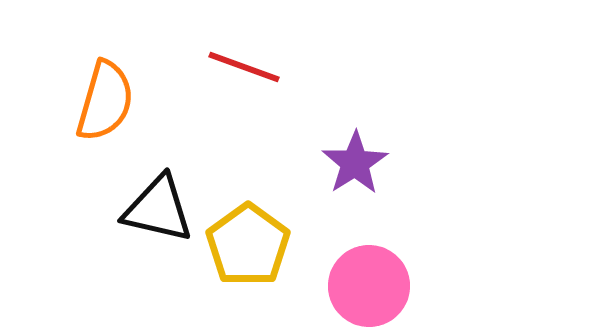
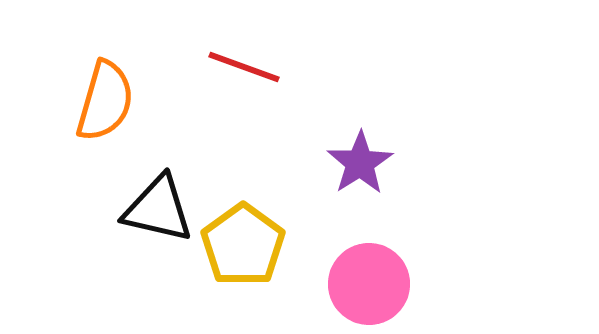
purple star: moved 5 px right
yellow pentagon: moved 5 px left
pink circle: moved 2 px up
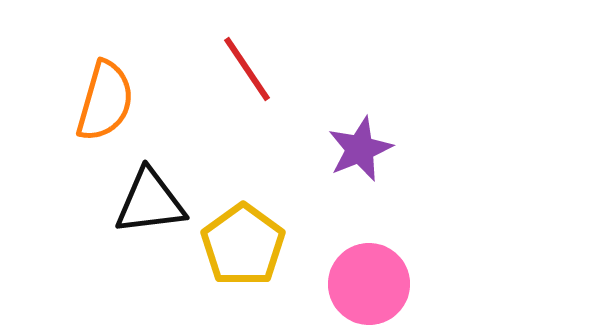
red line: moved 3 px right, 2 px down; rotated 36 degrees clockwise
purple star: moved 14 px up; rotated 10 degrees clockwise
black triangle: moved 8 px left, 7 px up; rotated 20 degrees counterclockwise
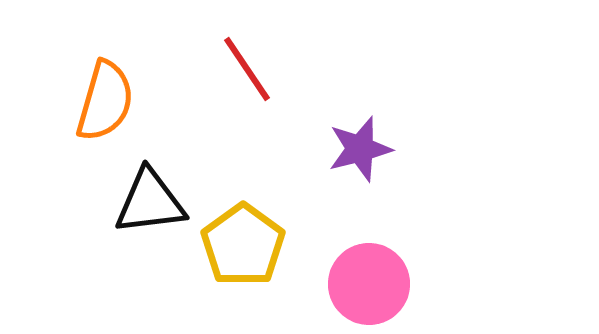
purple star: rotated 8 degrees clockwise
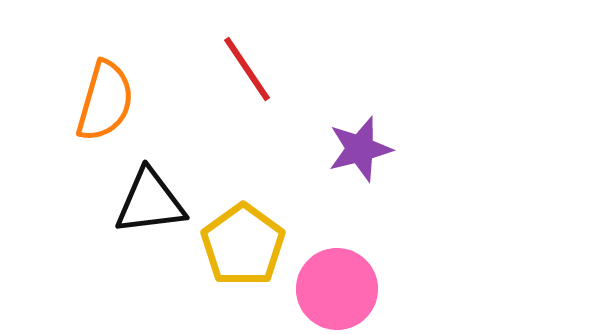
pink circle: moved 32 px left, 5 px down
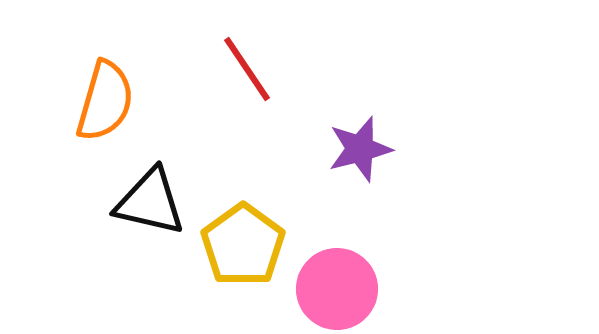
black triangle: rotated 20 degrees clockwise
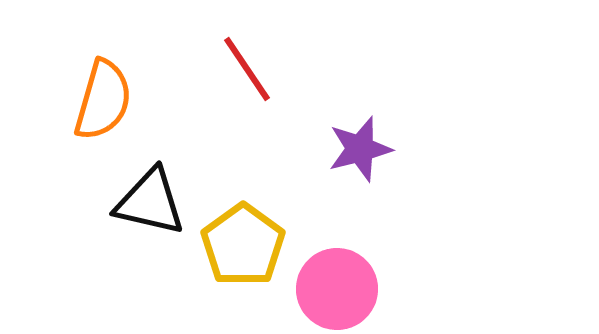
orange semicircle: moved 2 px left, 1 px up
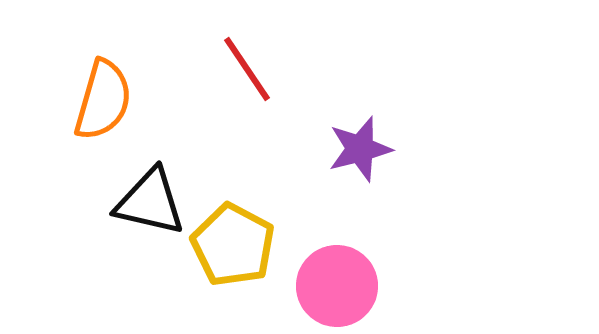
yellow pentagon: moved 10 px left; rotated 8 degrees counterclockwise
pink circle: moved 3 px up
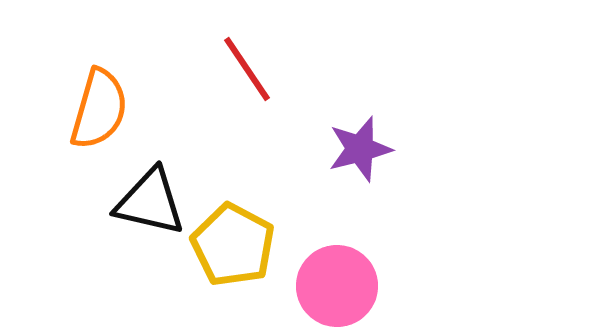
orange semicircle: moved 4 px left, 9 px down
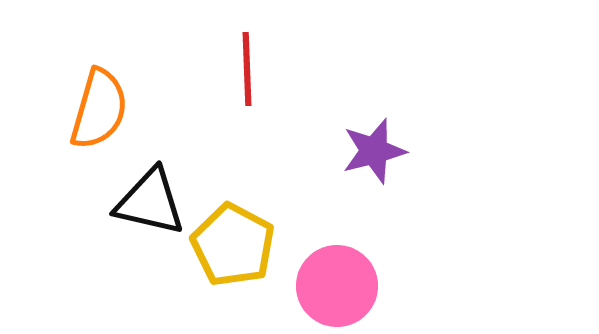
red line: rotated 32 degrees clockwise
purple star: moved 14 px right, 2 px down
